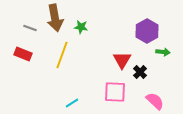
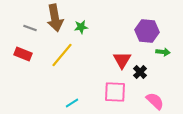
green star: rotated 16 degrees counterclockwise
purple hexagon: rotated 25 degrees counterclockwise
yellow line: rotated 20 degrees clockwise
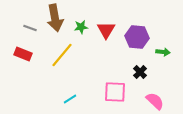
purple hexagon: moved 10 px left, 6 px down
red triangle: moved 16 px left, 30 px up
cyan line: moved 2 px left, 4 px up
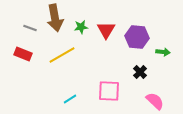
yellow line: rotated 20 degrees clockwise
pink square: moved 6 px left, 1 px up
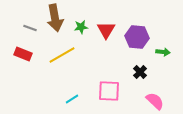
cyan line: moved 2 px right
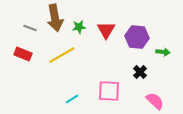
green star: moved 2 px left
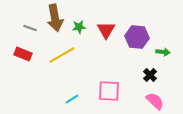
black cross: moved 10 px right, 3 px down
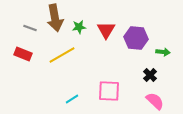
purple hexagon: moved 1 px left, 1 px down
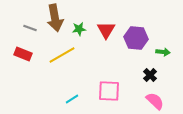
green star: moved 2 px down
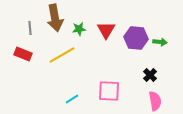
gray line: rotated 64 degrees clockwise
green arrow: moved 3 px left, 10 px up
pink semicircle: rotated 36 degrees clockwise
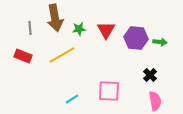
red rectangle: moved 2 px down
